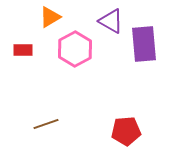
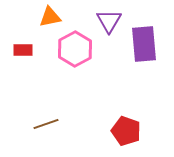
orange triangle: rotated 20 degrees clockwise
purple triangle: moved 2 px left; rotated 32 degrees clockwise
red pentagon: rotated 24 degrees clockwise
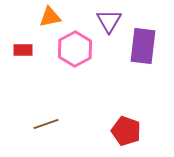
purple rectangle: moved 1 px left, 2 px down; rotated 12 degrees clockwise
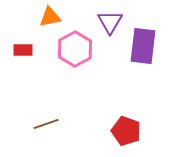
purple triangle: moved 1 px right, 1 px down
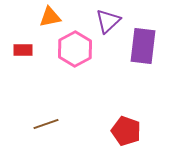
purple triangle: moved 2 px left, 1 px up; rotated 16 degrees clockwise
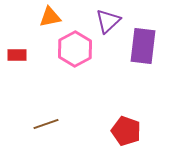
red rectangle: moved 6 px left, 5 px down
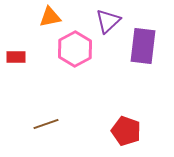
red rectangle: moved 1 px left, 2 px down
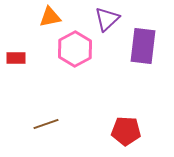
purple triangle: moved 1 px left, 2 px up
red rectangle: moved 1 px down
red pentagon: rotated 16 degrees counterclockwise
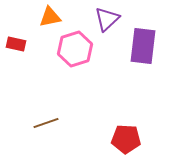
pink hexagon: rotated 12 degrees clockwise
red rectangle: moved 14 px up; rotated 12 degrees clockwise
brown line: moved 1 px up
red pentagon: moved 8 px down
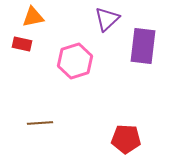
orange triangle: moved 17 px left
red rectangle: moved 6 px right
pink hexagon: moved 12 px down
brown line: moved 6 px left; rotated 15 degrees clockwise
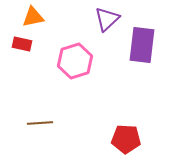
purple rectangle: moved 1 px left, 1 px up
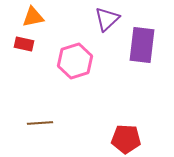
red rectangle: moved 2 px right
